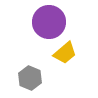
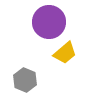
gray hexagon: moved 5 px left, 2 px down
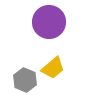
yellow trapezoid: moved 12 px left, 15 px down
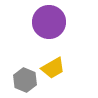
yellow trapezoid: rotated 10 degrees clockwise
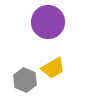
purple circle: moved 1 px left
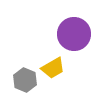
purple circle: moved 26 px right, 12 px down
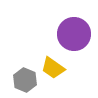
yellow trapezoid: rotated 65 degrees clockwise
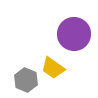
gray hexagon: moved 1 px right
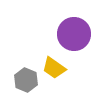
yellow trapezoid: moved 1 px right
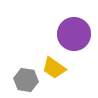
gray hexagon: rotated 15 degrees counterclockwise
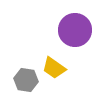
purple circle: moved 1 px right, 4 px up
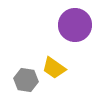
purple circle: moved 5 px up
